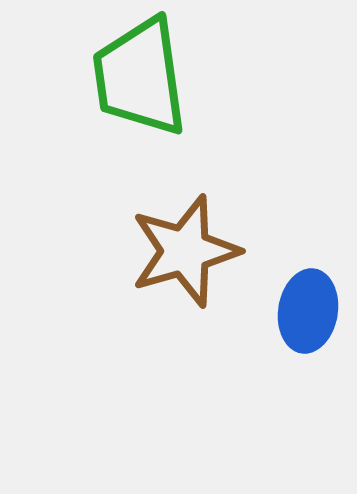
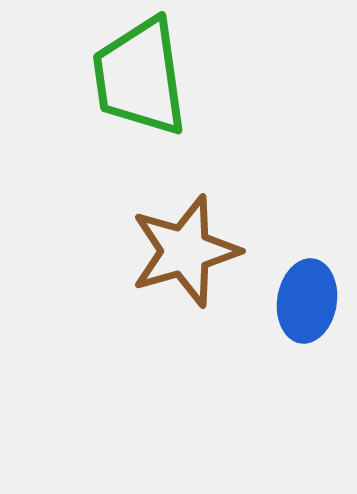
blue ellipse: moved 1 px left, 10 px up
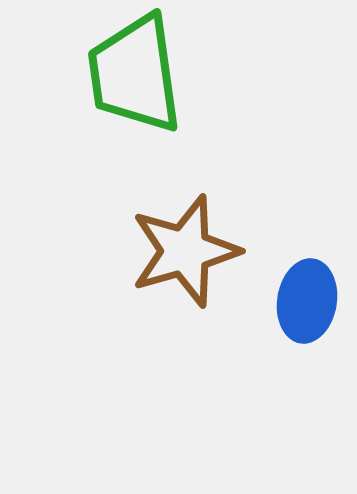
green trapezoid: moved 5 px left, 3 px up
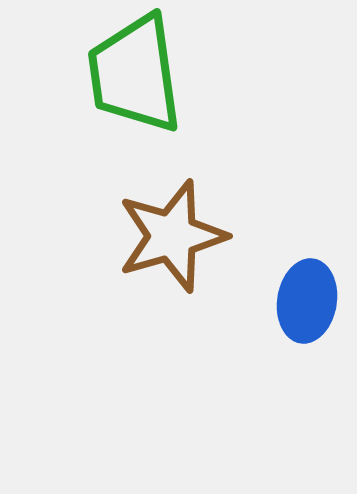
brown star: moved 13 px left, 15 px up
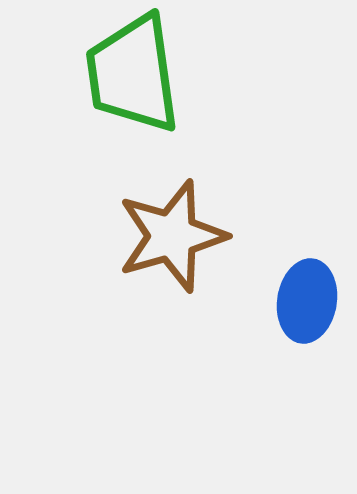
green trapezoid: moved 2 px left
